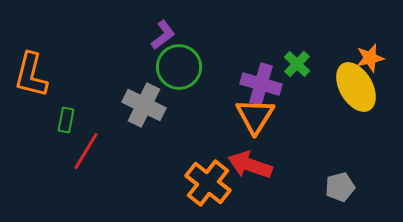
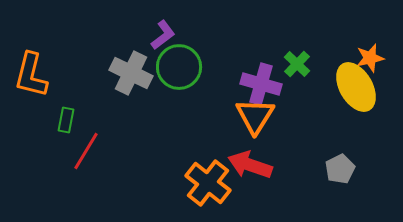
gray cross: moved 13 px left, 32 px up
gray pentagon: moved 18 px up; rotated 12 degrees counterclockwise
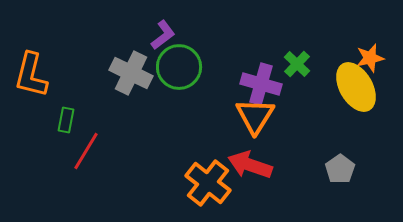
gray pentagon: rotated 8 degrees counterclockwise
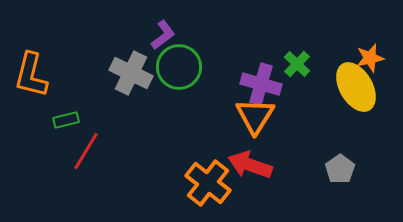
green rectangle: rotated 65 degrees clockwise
